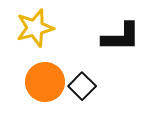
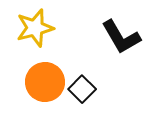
black L-shape: rotated 60 degrees clockwise
black square: moved 3 px down
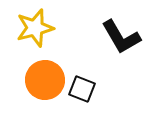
orange circle: moved 2 px up
black square: rotated 24 degrees counterclockwise
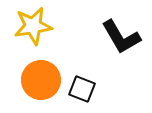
yellow star: moved 2 px left, 2 px up; rotated 6 degrees clockwise
orange circle: moved 4 px left
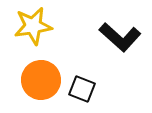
black L-shape: moved 1 px left; rotated 18 degrees counterclockwise
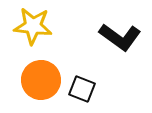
yellow star: rotated 15 degrees clockwise
black L-shape: rotated 6 degrees counterclockwise
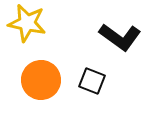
yellow star: moved 6 px left, 3 px up; rotated 6 degrees clockwise
black square: moved 10 px right, 8 px up
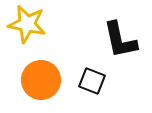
yellow star: moved 1 px down
black L-shape: moved 3 px down; rotated 42 degrees clockwise
